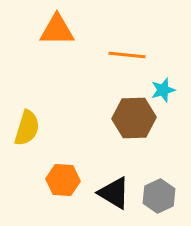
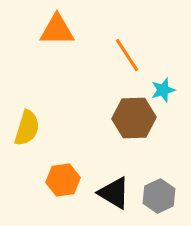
orange line: rotated 51 degrees clockwise
orange hexagon: rotated 12 degrees counterclockwise
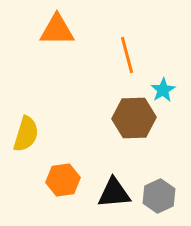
orange line: rotated 18 degrees clockwise
cyan star: rotated 15 degrees counterclockwise
yellow semicircle: moved 1 px left, 6 px down
black triangle: rotated 36 degrees counterclockwise
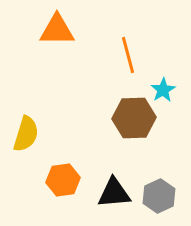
orange line: moved 1 px right
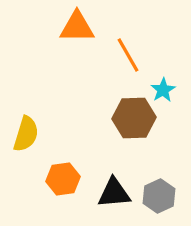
orange triangle: moved 20 px right, 3 px up
orange line: rotated 15 degrees counterclockwise
orange hexagon: moved 1 px up
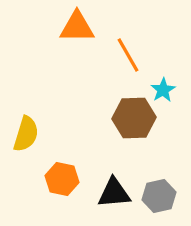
orange hexagon: moved 1 px left; rotated 20 degrees clockwise
gray hexagon: rotated 12 degrees clockwise
